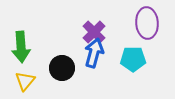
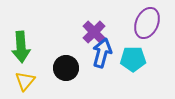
purple ellipse: rotated 28 degrees clockwise
blue arrow: moved 8 px right
black circle: moved 4 px right
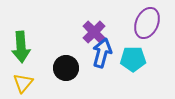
yellow triangle: moved 2 px left, 2 px down
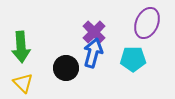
blue arrow: moved 9 px left
yellow triangle: rotated 25 degrees counterclockwise
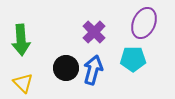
purple ellipse: moved 3 px left
green arrow: moved 7 px up
blue arrow: moved 17 px down
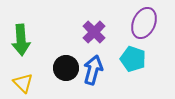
cyan pentagon: rotated 20 degrees clockwise
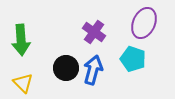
purple cross: rotated 10 degrees counterclockwise
